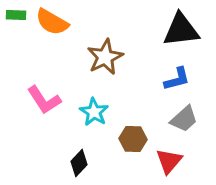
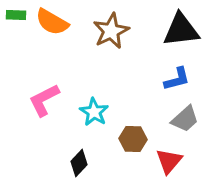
brown star: moved 6 px right, 26 px up
pink L-shape: rotated 96 degrees clockwise
gray trapezoid: moved 1 px right
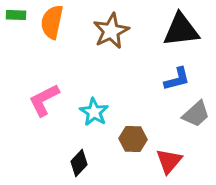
orange semicircle: rotated 72 degrees clockwise
gray trapezoid: moved 11 px right, 5 px up
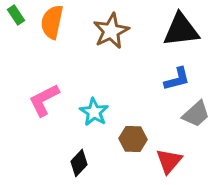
green rectangle: rotated 54 degrees clockwise
